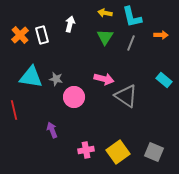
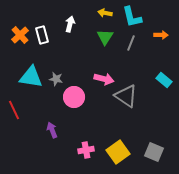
red line: rotated 12 degrees counterclockwise
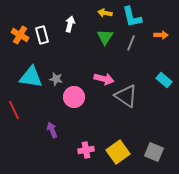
orange cross: rotated 18 degrees counterclockwise
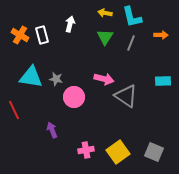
cyan rectangle: moved 1 px left, 1 px down; rotated 42 degrees counterclockwise
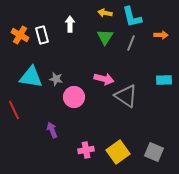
white arrow: rotated 14 degrees counterclockwise
cyan rectangle: moved 1 px right, 1 px up
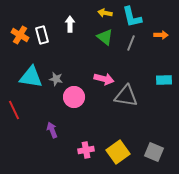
green triangle: rotated 24 degrees counterclockwise
gray triangle: rotated 25 degrees counterclockwise
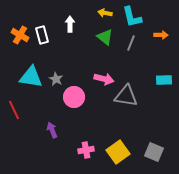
gray star: rotated 16 degrees clockwise
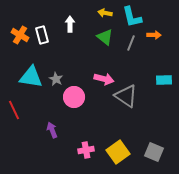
orange arrow: moved 7 px left
gray triangle: rotated 25 degrees clockwise
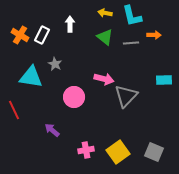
cyan L-shape: moved 1 px up
white rectangle: rotated 42 degrees clockwise
gray line: rotated 63 degrees clockwise
gray star: moved 1 px left, 15 px up
gray triangle: rotated 40 degrees clockwise
purple arrow: rotated 28 degrees counterclockwise
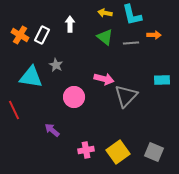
cyan L-shape: moved 1 px up
gray star: moved 1 px right, 1 px down
cyan rectangle: moved 2 px left
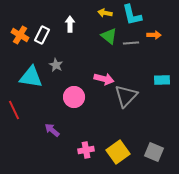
green triangle: moved 4 px right, 1 px up
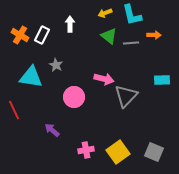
yellow arrow: rotated 32 degrees counterclockwise
